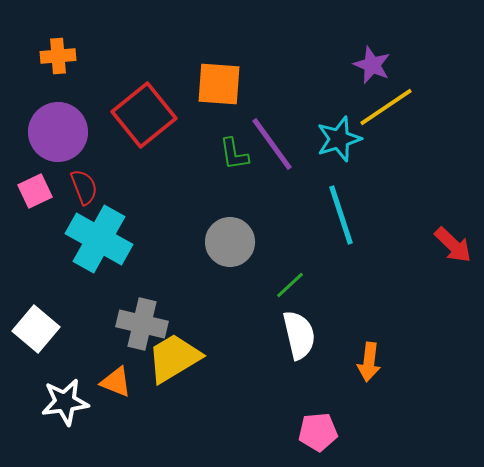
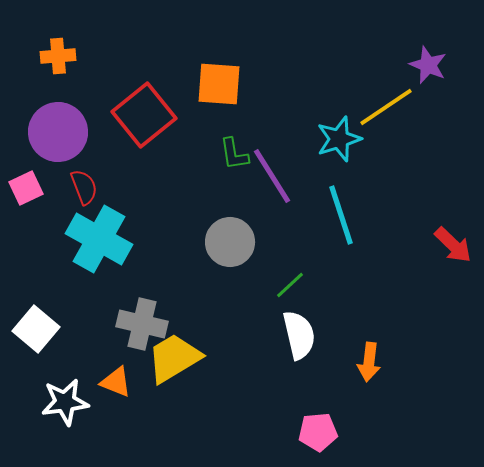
purple star: moved 56 px right
purple line: moved 32 px down; rotated 4 degrees clockwise
pink square: moved 9 px left, 3 px up
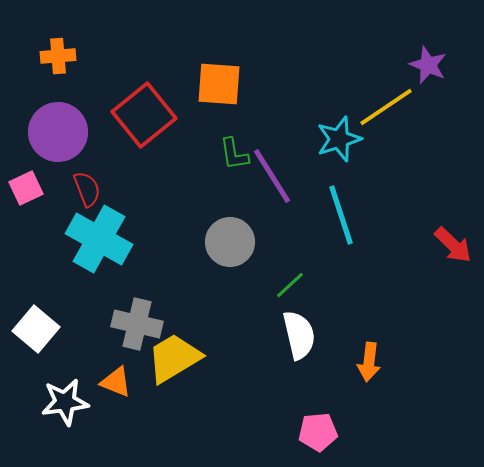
red semicircle: moved 3 px right, 2 px down
gray cross: moved 5 px left
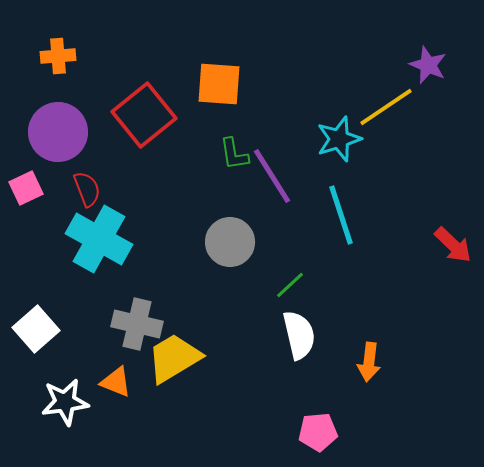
white square: rotated 9 degrees clockwise
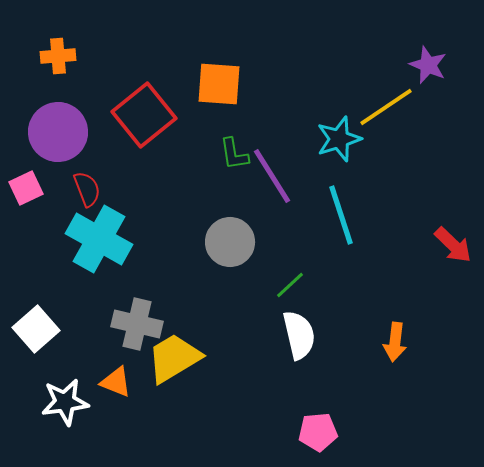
orange arrow: moved 26 px right, 20 px up
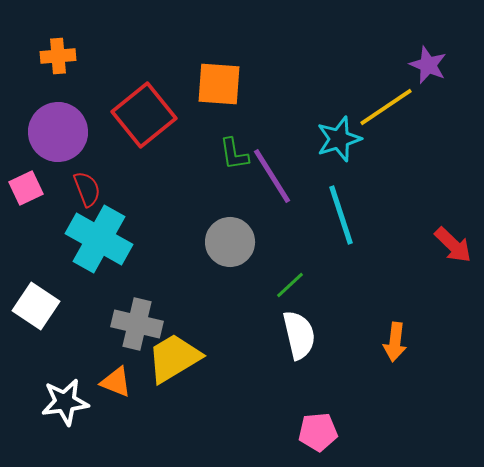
white square: moved 23 px up; rotated 15 degrees counterclockwise
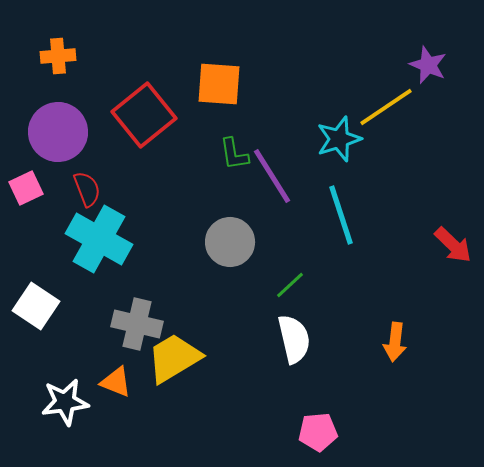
white semicircle: moved 5 px left, 4 px down
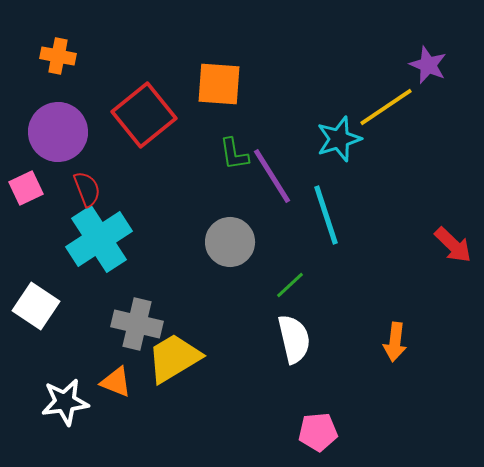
orange cross: rotated 16 degrees clockwise
cyan line: moved 15 px left
cyan cross: rotated 28 degrees clockwise
